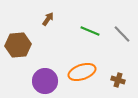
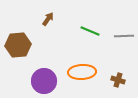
gray line: moved 2 px right, 2 px down; rotated 48 degrees counterclockwise
orange ellipse: rotated 16 degrees clockwise
purple circle: moved 1 px left
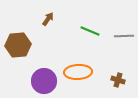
orange ellipse: moved 4 px left
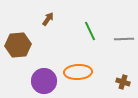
green line: rotated 42 degrees clockwise
gray line: moved 3 px down
brown cross: moved 5 px right, 2 px down
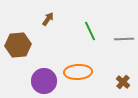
brown cross: rotated 24 degrees clockwise
